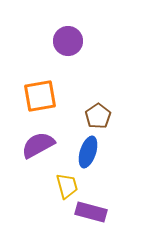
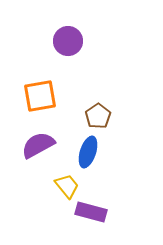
yellow trapezoid: rotated 24 degrees counterclockwise
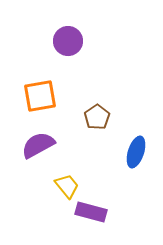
brown pentagon: moved 1 px left, 1 px down
blue ellipse: moved 48 px right
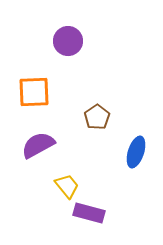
orange square: moved 6 px left, 4 px up; rotated 8 degrees clockwise
purple rectangle: moved 2 px left, 1 px down
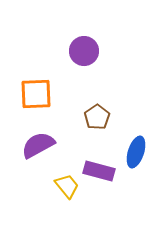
purple circle: moved 16 px right, 10 px down
orange square: moved 2 px right, 2 px down
purple rectangle: moved 10 px right, 42 px up
